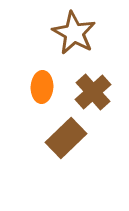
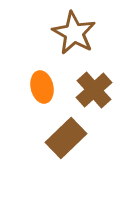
orange ellipse: rotated 16 degrees counterclockwise
brown cross: moved 1 px right, 2 px up
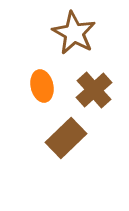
orange ellipse: moved 1 px up
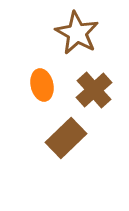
brown star: moved 3 px right
orange ellipse: moved 1 px up
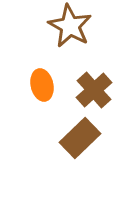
brown star: moved 7 px left, 7 px up
brown rectangle: moved 14 px right
